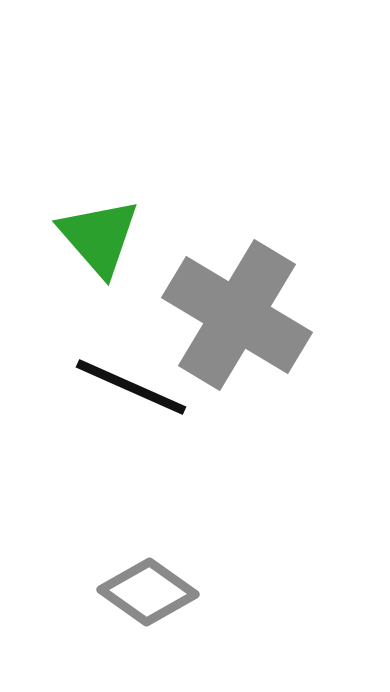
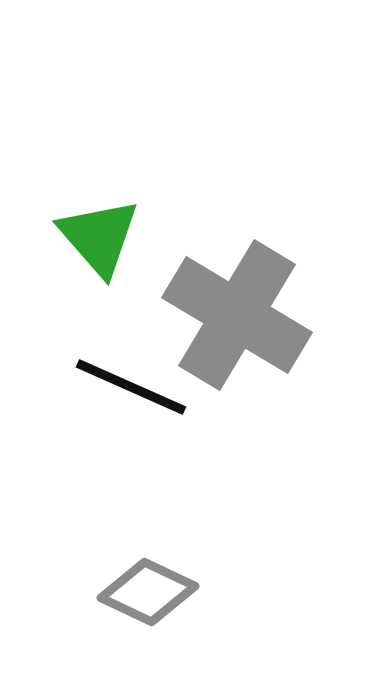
gray diamond: rotated 10 degrees counterclockwise
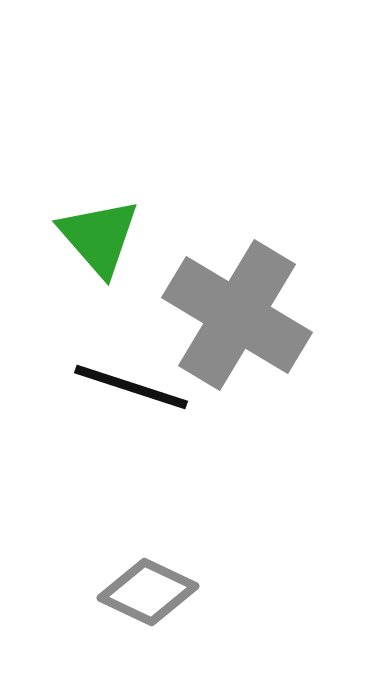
black line: rotated 6 degrees counterclockwise
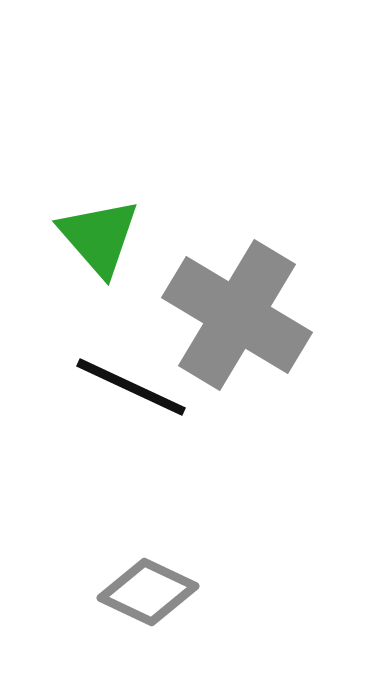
black line: rotated 7 degrees clockwise
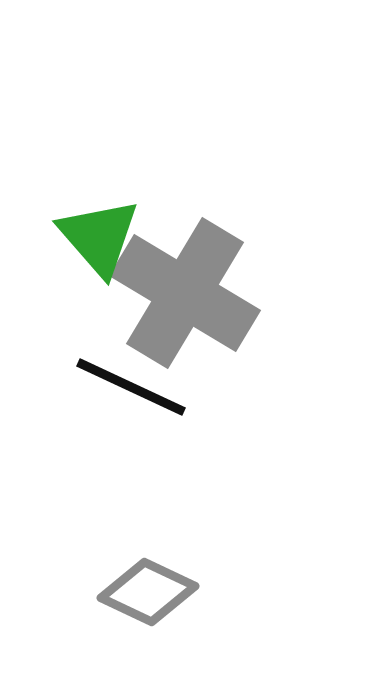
gray cross: moved 52 px left, 22 px up
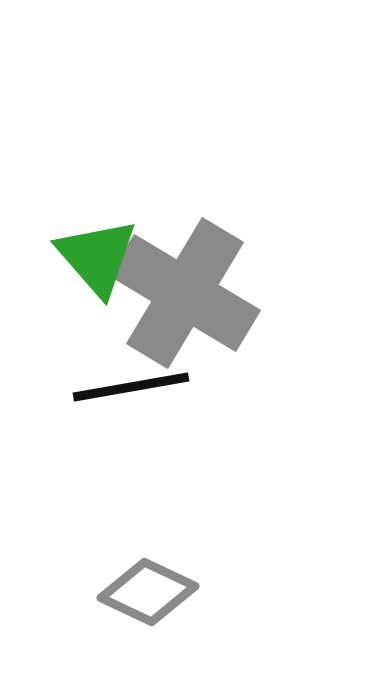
green triangle: moved 2 px left, 20 px down
black line: rotated 35 degrees counterclockwise
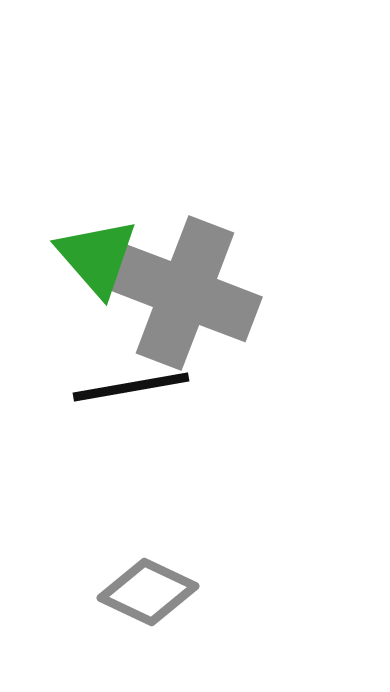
gray cross: rotated 10 degrees counterclockwise
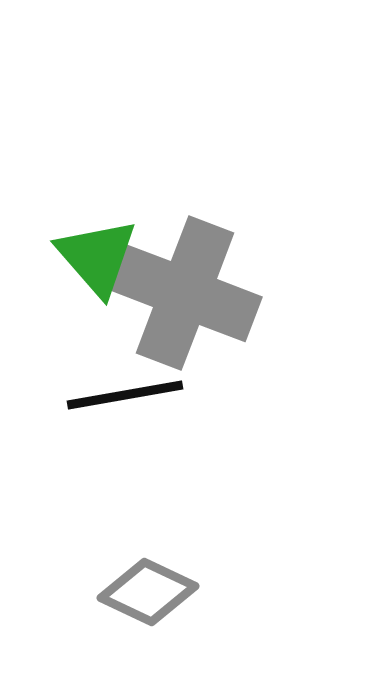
black line: moved 6 px left, 8 px down
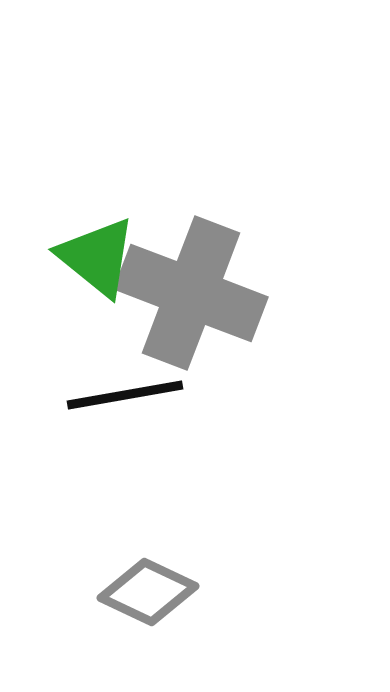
green triangle: rotated 10 degrees counterclockwise
gray cross: moved 6 px right
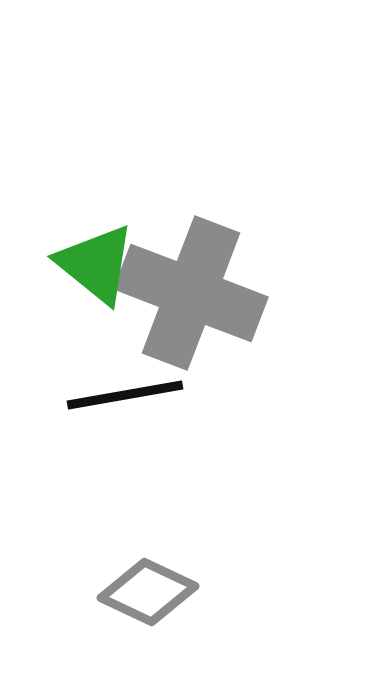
green triangle: moved 1 px left, 7 px down
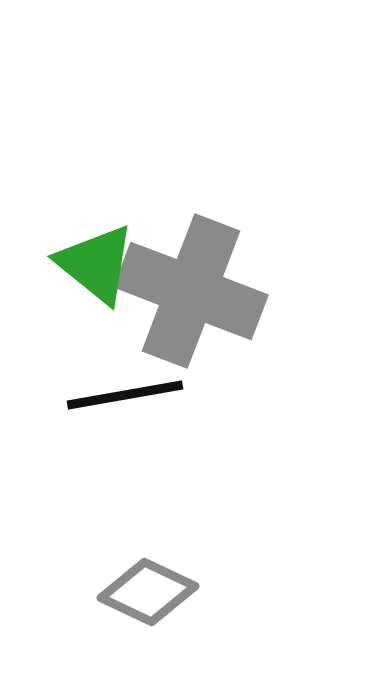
gray cross: moved 2 px up
